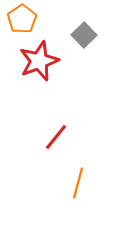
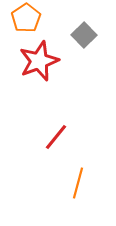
orange pentagon: moved 4 px right, 1 px up
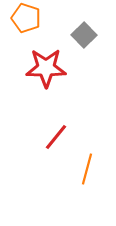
orange pentagon: rotated 20 degrees counterclockwise
red star: moved 7 px right, 7 px down; rotated 21 degrees clockwise
orange line: moved 9 px right, 14 px up
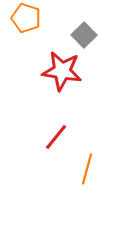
red star: moved 16 px right, 3 px down; rotated 9 degrees clockwise
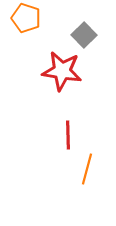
red line: moved 12 px right, 2 px up; rotated 40 degrees counterclockwise
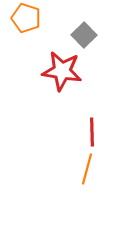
red line: moved 24 px right, 3 px up
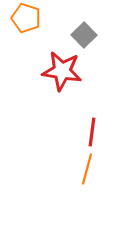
red line: rotated 8 degrees clockwise
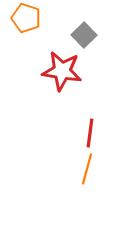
red line: moved 2 px left, 1 px down
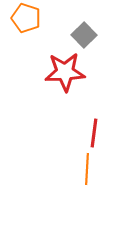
red star: moved 3 px right, 1 px down; rotated 12 degrees counterclockwise
red line: moved 4 px right
orange line: rotated 12 degrees counterclockwise
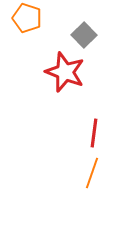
orange pentagon: moved 1 px right
red star: rotated 24 degrees clockwise
orange line: moved 5 px right, 4 px down; rotated 16 degrees clockwise
